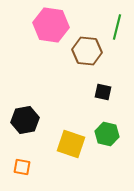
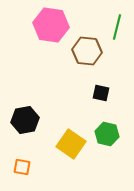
black square: moved 2 px left, 1 px down
yellow square: rotated 16 degrees clockwise
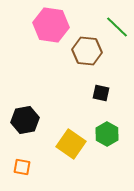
green line: rotated 60 degrees counterclockwise
green hexagon: rotated 15 degrees clockwise
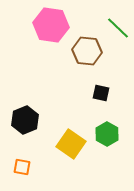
green line: moved 1 px right, 1 px down
black hexagon: rotated 12 degrees counterclockwise
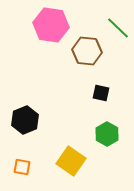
yellow square: moved 17 px down
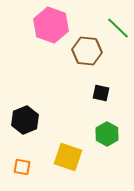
pink hexagon: rotated 12 degrees clockwise
yellow square: moved 3 px left, 4 px up; rotated 16 degrees counterclockwise
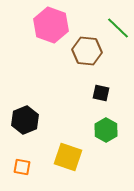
green hexagon: moved 1 px left, 4 px up
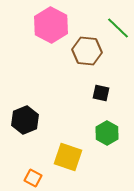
pink hexagon: rotated 8 degrees clockwise
green hexagon: moved 1 px right, 3 px down
orange square: moved 11 px right, 11 px down; rotated 18 degrees clockwise
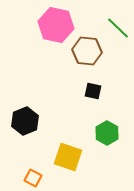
pink hexagon: moved 5 px right; rotated 16 degrees counterclockwise
black square: moved 8 px left, 2 px up
black hexagon: moved 1 px down
